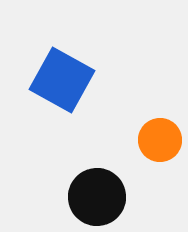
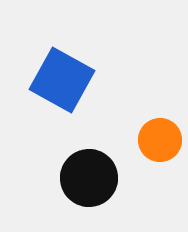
black circle: moved 8 px left, 19 px up
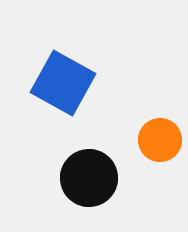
blue square: moved 1 px right, 3 px down
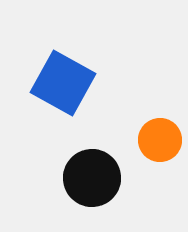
black circle: moved 3 px right
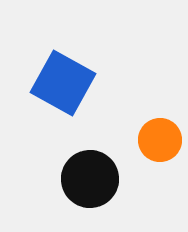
black circle: moved 2 px left, 1 px down
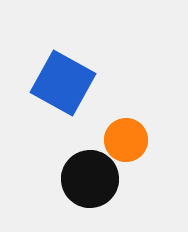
orange circle: moved 34 px left
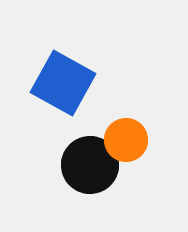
black circle: moved 14 px up
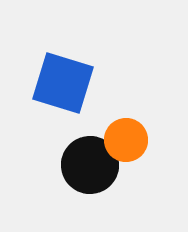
blue square: rotated 12 degrees counterclockwise
